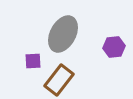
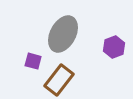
purple hexagon: rotated 15 degrees counterclockwise
purple square: rotated 18 degrees clockwise
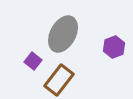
purple square: rotated 24 degrees clockwise
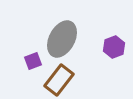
gray ellipse: moved 1 px left, 5 px down
purple square: rotated 30 degrees clockwise
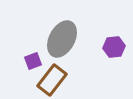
purple hexagon: rotated 15 degrees clockwise
brown rectangle: moved 7 px left
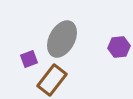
purple hexagon: moved 5 px right
purple square: moved 4 px left, 2 px up
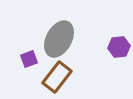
gray ellipse: moved 3 px left
brown rectangle: moved 5 px right, 3 px up
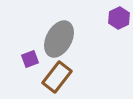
purple hexagon: moved 29 px up; rotated 20 degrees counterclockwise
purple square: moved 1 px right
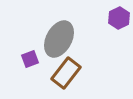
brown rectangle: moved 9 px right, 4 px up
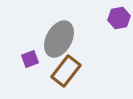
purple hexagon: rotated 15 degrees clockwise
brown rectangle: moved 2 px up
